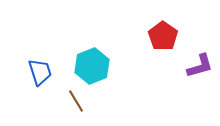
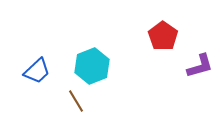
blue trapezoid: moved 3 px left, 1 px up; rotated 64 degrees clockwise
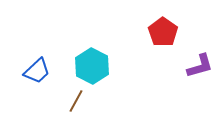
red pentagon: moved 4 px up
cyan hexagon: rotated 12 degrees counterclockwise
brown line: rotated 60 degrees clockwise
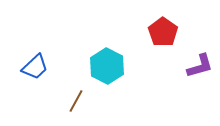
cyan hexagon: moved 15 px right
blue trapezoid: moved 2 px left, 4 px up
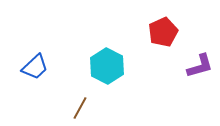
red pentagon: rotated 12 degrees clockwise
brown line: moved 4 px right, 7 px down
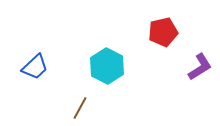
red pentagon: rotated 12 degrees clockwise
purple L-shape: moved 1 px down; rotated 16 degrees counterclockwise
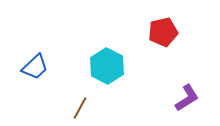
purple L-shape: moved 13 px left, 31 px down
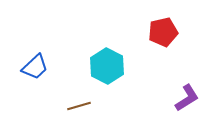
brown line: moved 1 px left, 2 px up; rotated 45 degrees clockwise
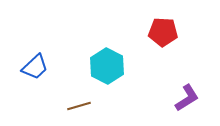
red pentagon: rotated 16 degrees clockwise
